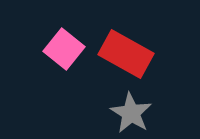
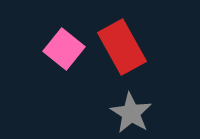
red rectangle: moved 4 px left, 7 px up; rotated 32 degrees clockwise
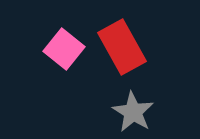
gray star: moved 2 px right, 1 px up
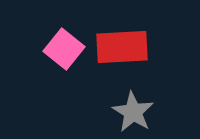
red rectangle: rotated 64 degrees counterclockwise
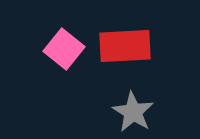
red rectangle: moved 3 px right, 1 px up
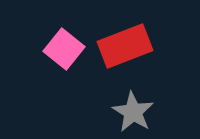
red rectangle: rotated 18 degrees counterclockwise
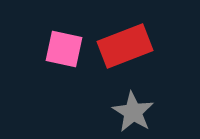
pink square: rotated 27 degrees counterclockwise
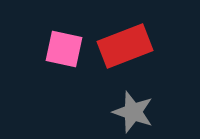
gray star: rotated 12 degrees counterclockwise
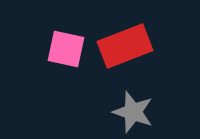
pink square: moved 2 px right
